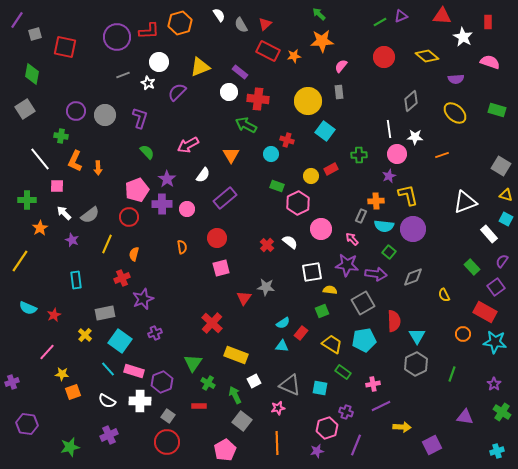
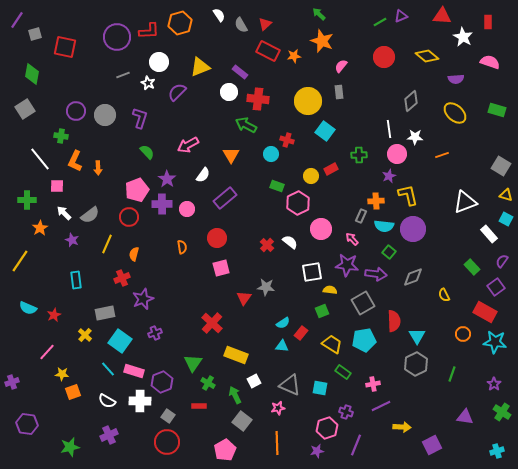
orange star at (322, 41): rotated 25 degrees clockwise
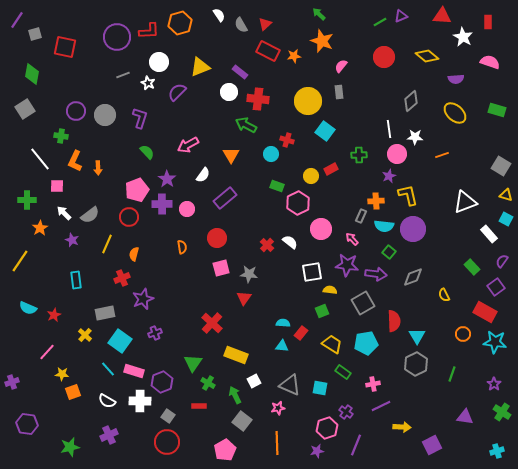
gray star at (266, 287): moved 17 px left, 13 px up
cyan semicircle at (283, 323): rotated 144 degrees counterclockwise
cyan pentagon at (364, 340): moved 2 px right, 3 px down
purple cross at (346, 412): rotated 16 degrees clockwise
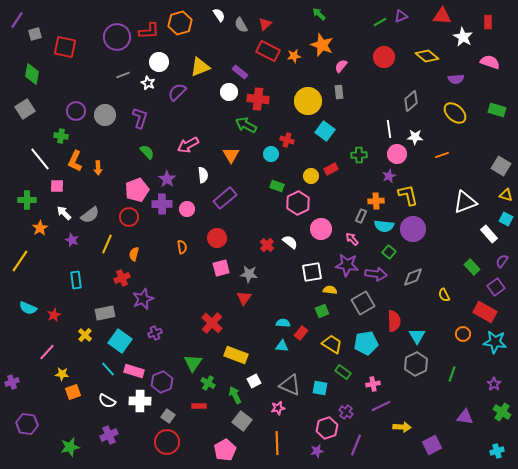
orange star at (322, 41): moved 4 px down
white semicircle at (203, 175): rotated 42 degrees counterclockwise
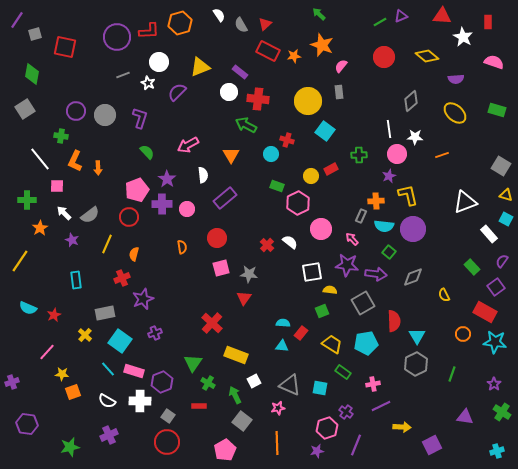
pink semicircle at (490, 62): moved 4 px right
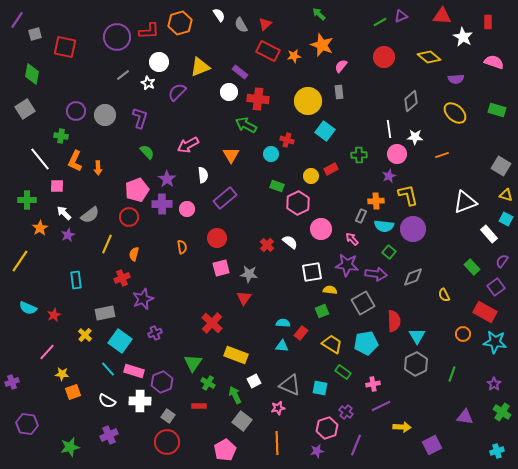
yellow diamond at (427, 56): moved 2 px right, 1 px down
gray line at (123, 75): rotated 16 degrees counterclockwise
purple star at (72, 240): moved 4 px left, 5 px up; rotated 24 degrees clockwise
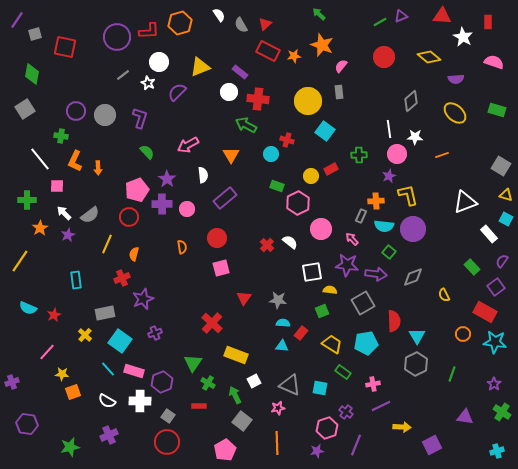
gray star at (249, 274): moved 29 px right, 26 px down
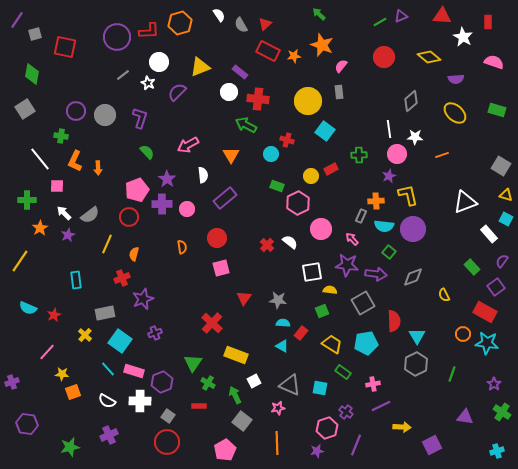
cyan star at (495, 342): moved 8 px left, 1 px down
cyan triangle at (282, 346): rotated 24 degrees clockwise
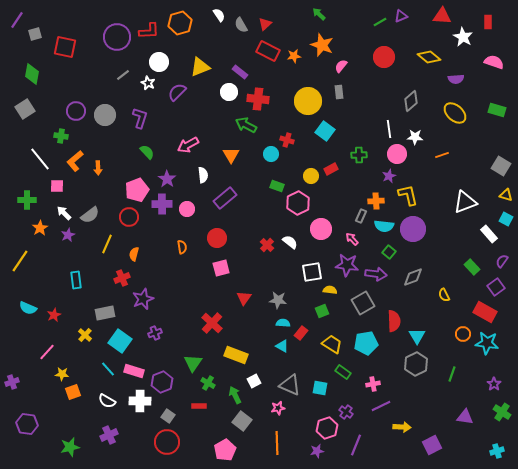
orange L-shape at (75, 161): rotated 25 degrees clockwise
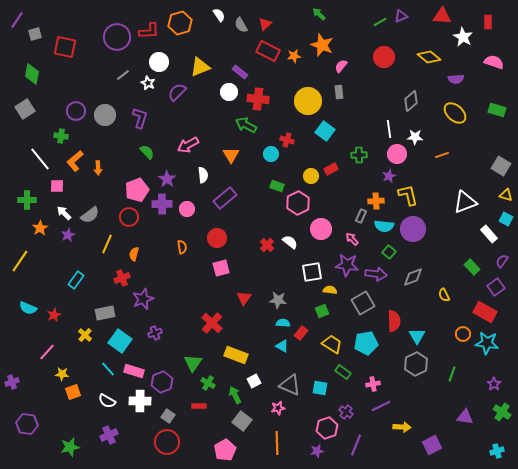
cyan rectangle at (76, 280): rotated 42 degrees clockwise
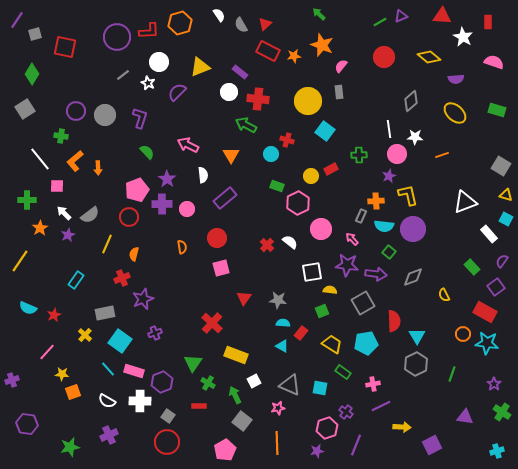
green diamond at (32, 74): rotated 20 degrees clockwise
pink arrow at (188, 145): rotated 55 degrees clockwise
purple cross at (12, 382): moved 2 px up
